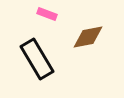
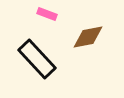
black rectangle: rotated 12 degrees counterclockwise
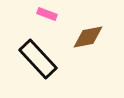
black rectangle: moved 1 px right
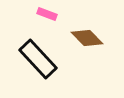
brown diamond: moved 1 px left, 1 px down; rotated 56 degrees clockwise
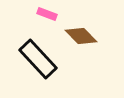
brown diamond: moved 6 px left, 2 px up
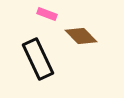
black rectangle: rotated 18 degrees clockwise
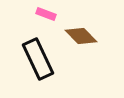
pink rectangle: moved 1 px left
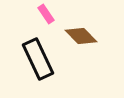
pink rectangle: rotated 36 degrees clockwise
